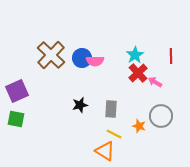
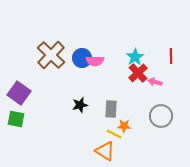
cyan star: moved 2 px down
pink arrow: rotated 16 degrees counterclockwise
purple square: moved 2 px right, 2 px down; rotated 30 degrees counterclockwise
orange star: moved 15 px left; rotated 16 degrees counterclockwise
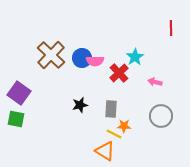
red line: moved 28 px up
red cross: moved 19 px left
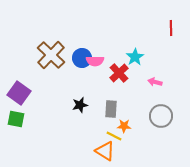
yellow line: moved 2 px down
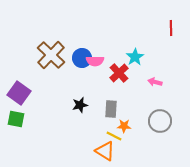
gray circle: moved 1 px left, 5 px down
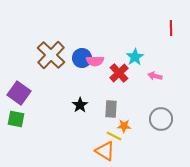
pink arrow: moved 6 px up
black star: rotated 21 degrees counterclockwise
gray circle: moved 1 px right, 2 px up
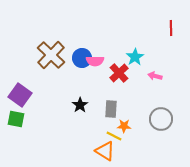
purple square: moved 1 px right, 2 px down
